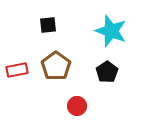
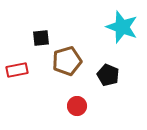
black square: moved 7 px left, 13 px down
cyan star: moved 11 px right, 4 px up
brown pentagon: moved 11 px right, 5 px up; rotated 20 degrees clockwise
black pentagon: moved 1 px right, 3 px down; rotated 15 degrees counterclockwise
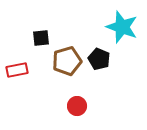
black pentagon: moved 9 px left, 16 px up
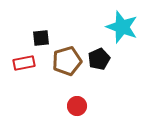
black pentagon: rotated 25 degrees clockwise
red rectangle: moved 7 px right, 7 px up
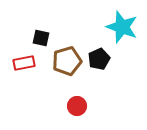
black square: rotated 18 degrees clockwise
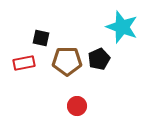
brown pentagon: rotated 16 degrees clockwise
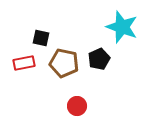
brown pentagon: moved 3 px left, 2 px down; rotated 12 degrees clockwise
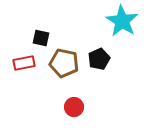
cyan star: moved 6 px up; rotated 12 degrees clockwise
red circle: moved 3 px left, 1 px down
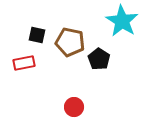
black square: moved 4 px left, 3 px up
black pentagon: rotated 15 degrees counterclockwise
brown pentagon: moved 6 px right, 21 px up
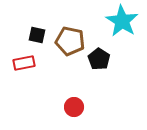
brown pentagon: moved 1 px up
